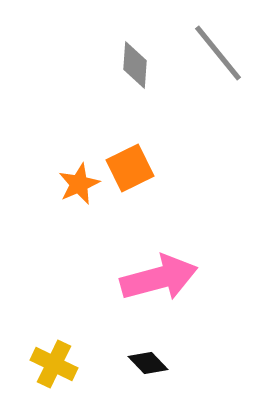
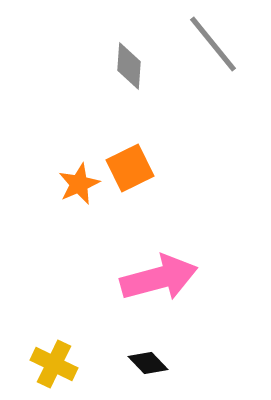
gray line: moved 5 px left, 9 px up
gray diamond: moved 6 px left, 1 px down
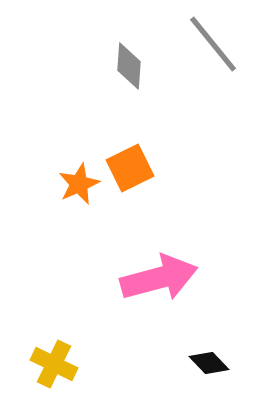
black diamond: moved 61 px right
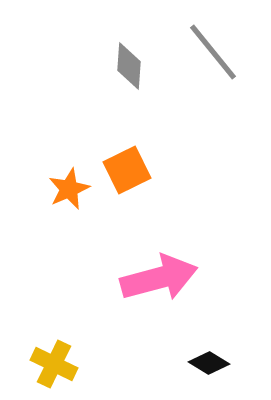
gray line: moved 8 px down
orange square: moved 3 px left, 2 px down
orange star: moved 10 px left, 5 px down
black diamond: rotated 15 degrees counterclockwise
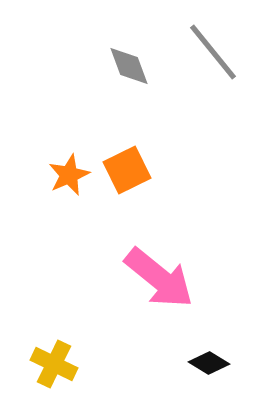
gray diamond: rotated 24 degrees counterclockwise
orange star: moved 14 px up
pink arrow: rotated 54 degrees clockwise
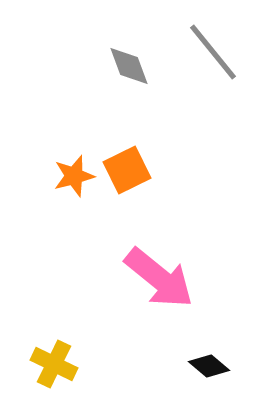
orange star: moved 5 px right, 1 px down; rotated 9 degrees clockwise
black diamond: moved 3 px down; rotated 9 degrees clockwise
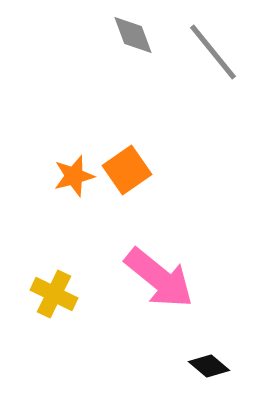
gray diamond: moved 4 px right, 31 px up
orange square: rotated 9 degrees counterclockwise
yellow cross: moved 70 px up
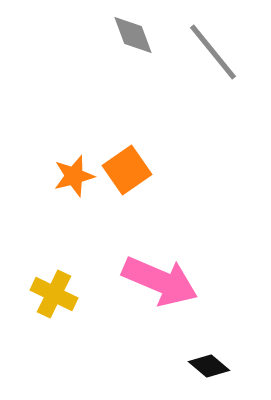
pink arrow: moved 1 px right, 3 px down; rotated 16 degrees counterclockwise
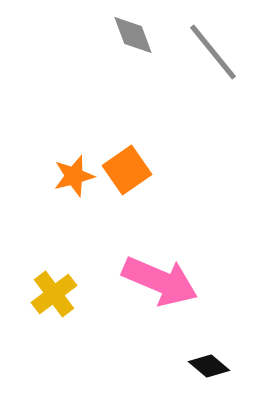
yellow cross: rotated 27 degrees clockwise
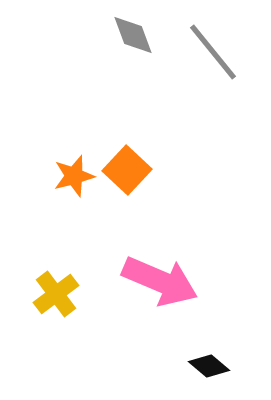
orange square: rotated 12 degrees counterclockwise
yellow cross: moved 2 px right
